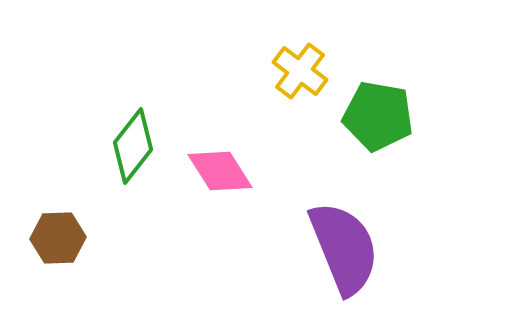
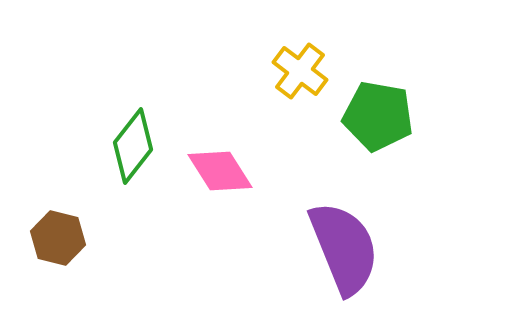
brown hexagon: rotated 16 degrees clockwise
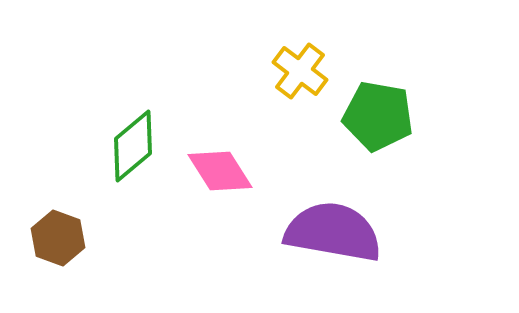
green diamond: rotated 12 degrees clockwise
brown hexagon: rotated 6 degrees clockwise
purple semicircle: moved 11 px left, 16 px up; rotated 58 degrees counterclockwise
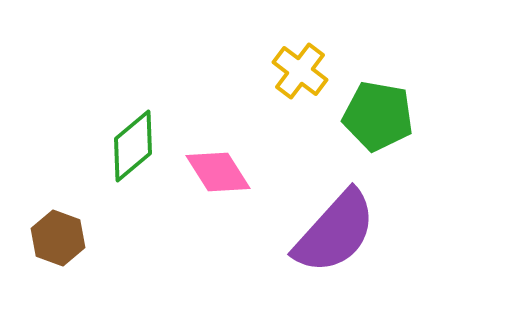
pink diamond: moved 2 px left, 1 px down
purple semicircle: moved 2 px right; rotated 122 degrees clockwise
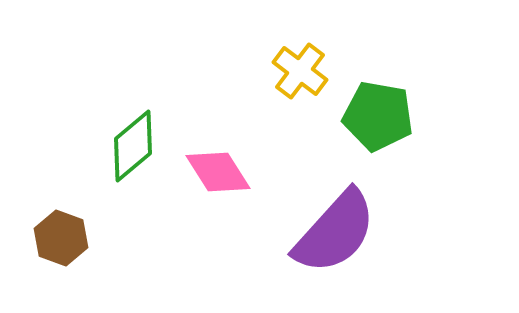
brown hexagon: moved 3 px right
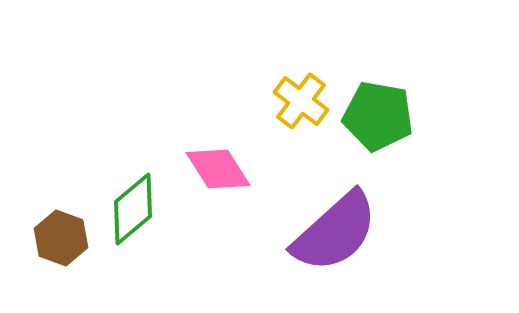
yellow cross: moved 1 px right, 30 px down
green diamond: moved 63 px down
pink diamond: moved 3 px up
purple semicircle: rotated 6 degrees clockwise
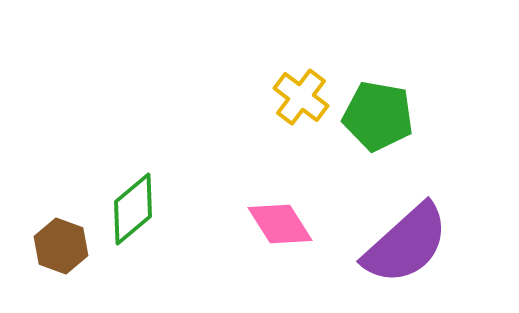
yellow cross: moved 4 px up
pink diamond: moved 62 px right, 55 px down
purple semicircle: moved 71 px right, 12 px down
brown hexagon: moved 8 px down
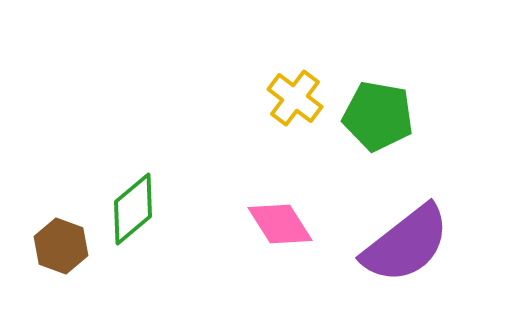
yellow cross: moved 6 px left, 1 px down
purple semicircle: rotated 4 degrees clockwise
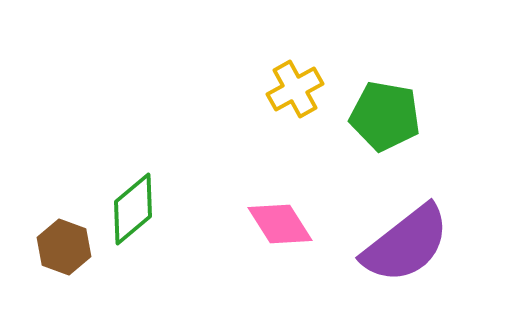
yellow cross: moved 9 px up; rotated 24 degrees clockwise
green pentagon: moved 7 px right
brown hexagon: moved 3 px right, 1 px down
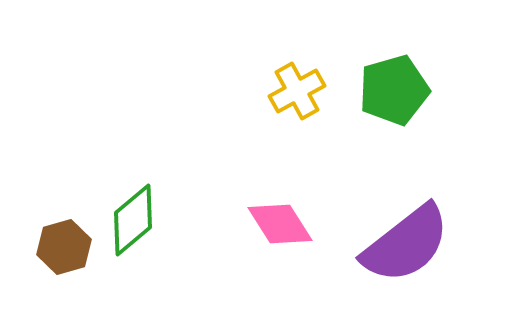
yellow cross: moved 2 px right, 2 px down
green pentagon: moved 9 px right, 26 px up; rotated 26 degrees counterclockwise
green diamond: moved 11 px down
brown hexagon: rotated 24 degrees clockwise
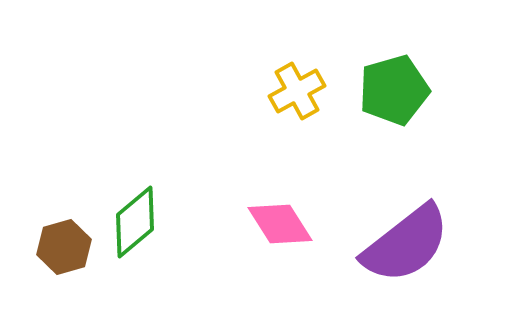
green diamond: moved 2 px right, 2 px down
